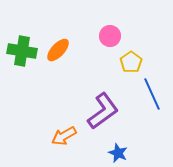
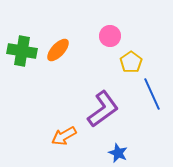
purple L-shape: moved 2 px up
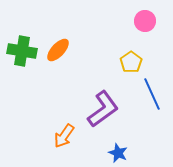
pink circle: moved 35 px right, 15 px up
orange arrow: rotated 25 degrees counterclockwise
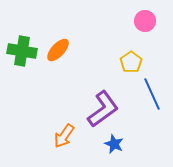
blue star: moved 4 px left, 9 px up
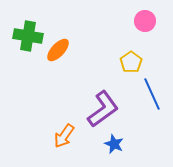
green cross: moved 6 px right, 15 px up
